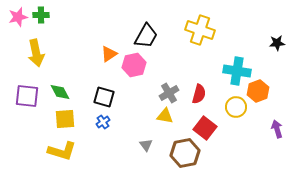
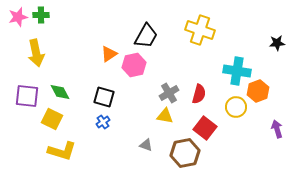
yellow square: moved 13 px left; rotated 30 degrees clockwise
gray triangle: rotated 32 degrees counterclockwise
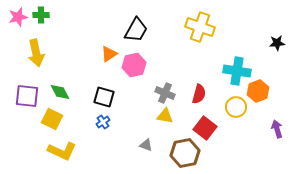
yellow cross: moved 3 px up
black trapezoid: moved 10 px left, 6 px up
gray cross: moved 4 px left; rotated 36 degrees counterclockwise
yellow L-shape: rotated 8 degrees clockwise
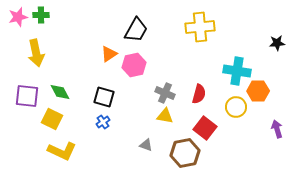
yellow cross: rotated 24 degrees counterclockwise
orange hexagon: rotated 20 degrees clockwise
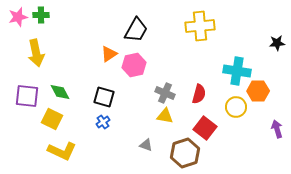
yellow cross: moved 1 px up
brown hexagon: rotated 8 degrees counterclockwise
